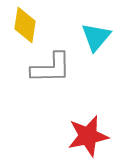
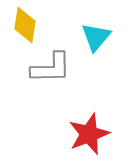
red star: moved 1 px right, 2 px up; rotated 9 degrees counterclockwise
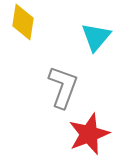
yellow diamond: moved 2 px left, 3 px up
gray L-shape: moved 12 px right, 19 px down; rotated 69 degrees counterclockwise
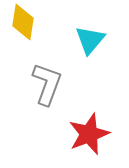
cyan triangle: moved 6 px left, 3 px down
gray L-shape: moved 16 px left, 3 px up
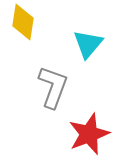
cyan triangle: moved 2 px left, 4 px down
gray L-shape: moved 6 px right, 3 px down
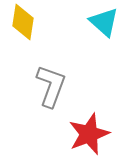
cyan triangle: moved 16 px right, 22 px up; rotated 28 degrees counterclockwise
gray L-shape: moved 2 px left, 1 px up
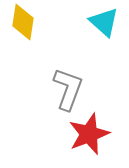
gray L-shape: moved 17 px right, 3 px down
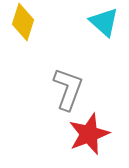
yellow diamond: rotated 9 degrees clockwise
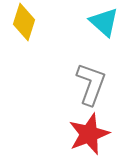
yellow diamond: moved 1 px right
gray L-shape: moved 23 px right, 5 px up
